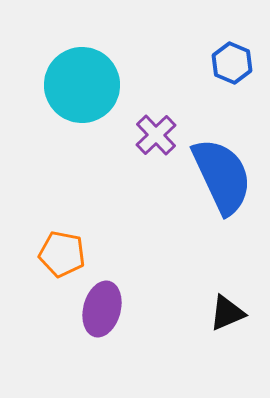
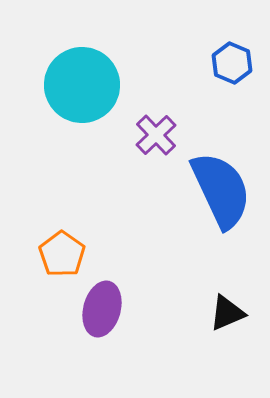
blue semicircle: moved 1 px left, 14 px down
orange pentagon: rotated 24 degrees clockwise
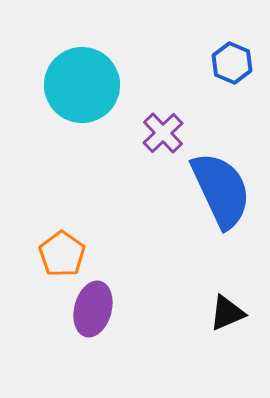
purple cross: moved 7 px right, 2 px up
purple ellipse: moved 9 px left
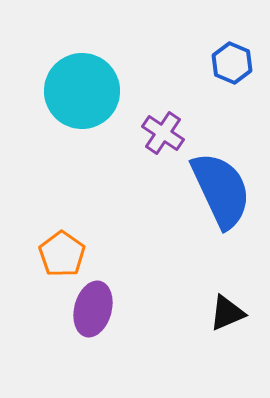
cyan circle: moved 6 px down
purple cross: rotated 12 degrees counterclockwise
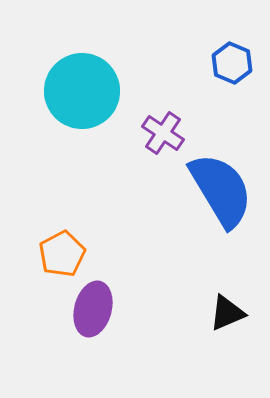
blue semicircle: rotated 6 degrees counterclockwise
orange pentagon: rotated 9 degrees clockwise
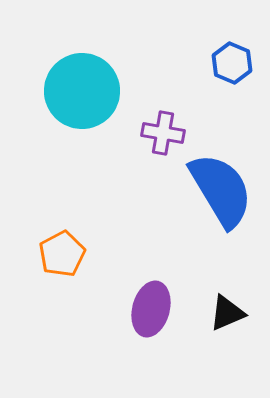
purple cross: rotated 24 degrees counterclockwise
purple ellipse: moved 58 px right
